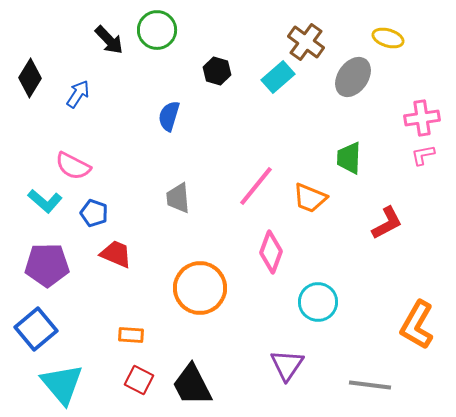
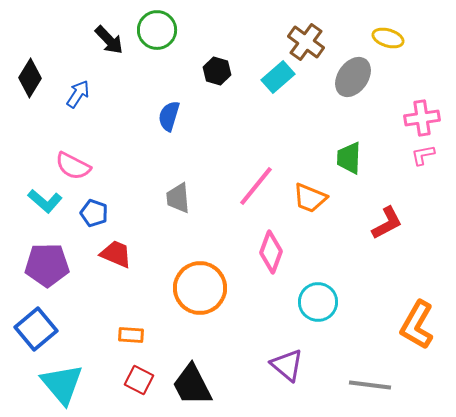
purple triangle: rotated 24 degrees counterclockwise
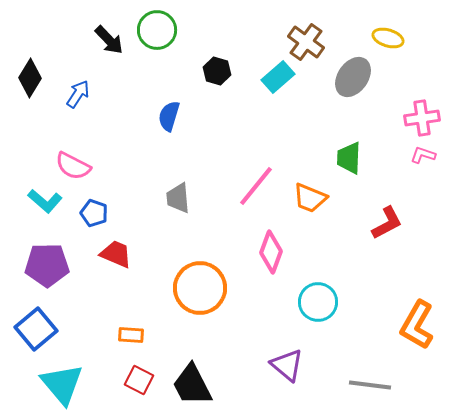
pink L-shape: rotated 30 degrees clockwise
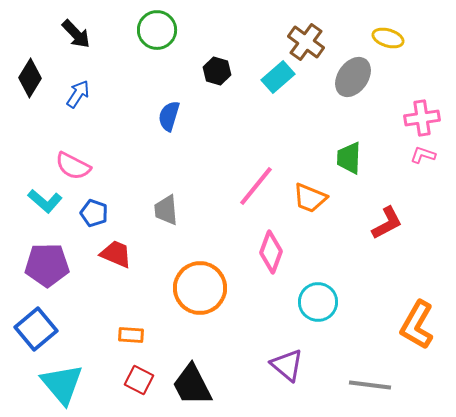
black arrow: moved 33 px left, 6 px up
gray trapezoid: moved 12 px left, 12 px down
